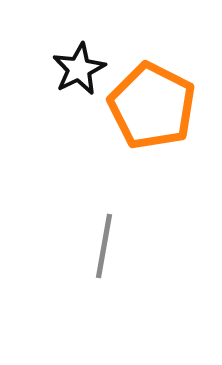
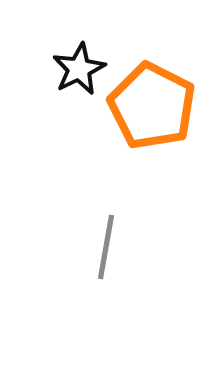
gray line: moved 2 px right, 1 px down
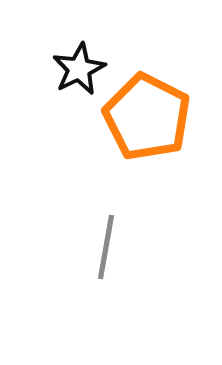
orange pentagon: moved 5 px left, 11 px down
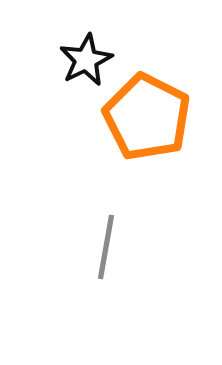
black star: moved 7 px right, 9 px up
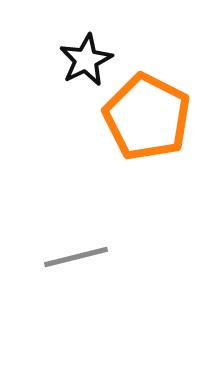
gray line: moved 30 px left, 10 px down; rotated 66 degrees clockwise
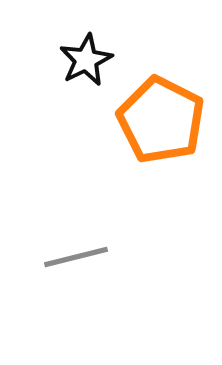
orange pentagon: moved 14 px right, 3 px down
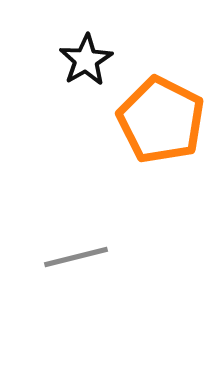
black star: rotated 4 degrees counterclockwise
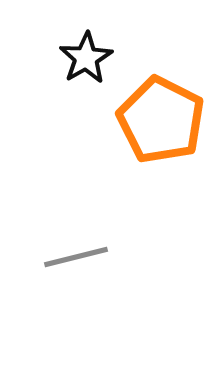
black star: moved 2 px up
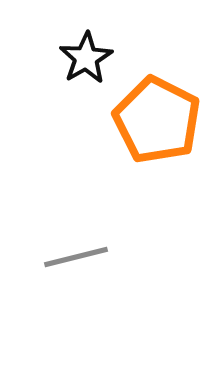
orange pentagon: moved 4 px left
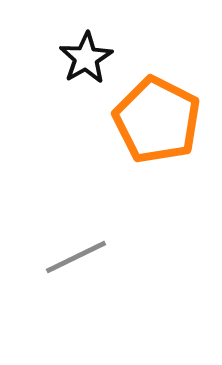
gray line: rotated 12 degrees counterclockwise
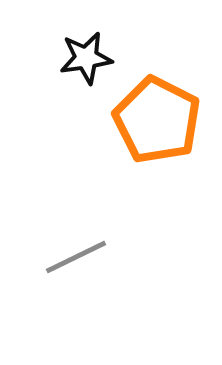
black star: rotated 22 degrees clockwise
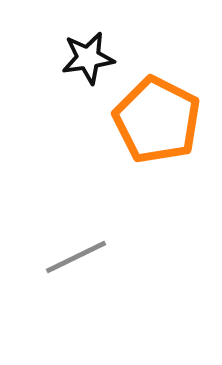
black star: moved 2 px right
